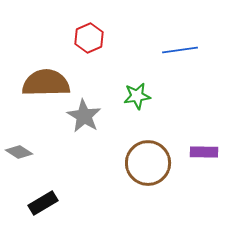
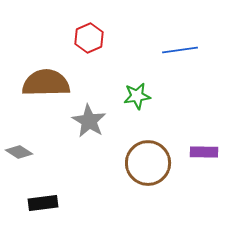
gray star: moved 5 px right, 5 px down
black rectangle: rotated 24 degrees clockwise
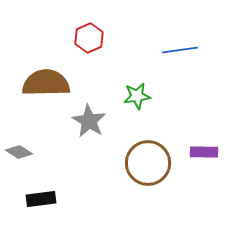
black rectangle: moved 2 px left, 4 px up
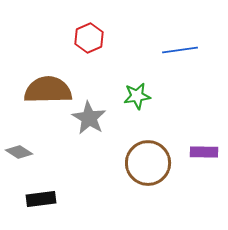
brown semicircle: moved 2 px right, 7 px down
gray star: moved 3 px up
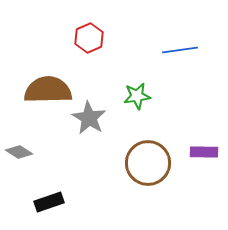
black rectangle: moved 8 px right, 3 px down; rotated 12 degrees counterclockwise
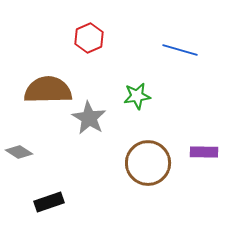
blue line: rotated 24 degrees clockwise
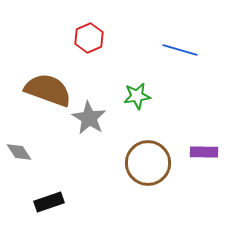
brown semicircle: rotated 21 degrees clockwise
gray diamond: rotated 24 degrees clockwise
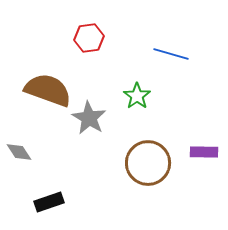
red hexagon: rotated 16 degrees clockwise
blue line: moved 9 px left, 4 px down
green star: rotated 28 degrees counterclockwise
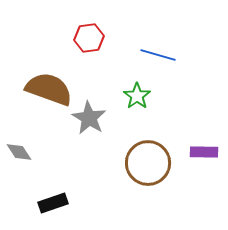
blue line: moved 13 px left, 1 px down
brown semicircle: moved 1 px right, 1 px up
black rectangle: moved 4 px right, 1 px down
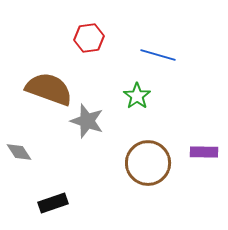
gray star: moved 2 px left, 3 px down; rotated 12 degrees counterclockwise
